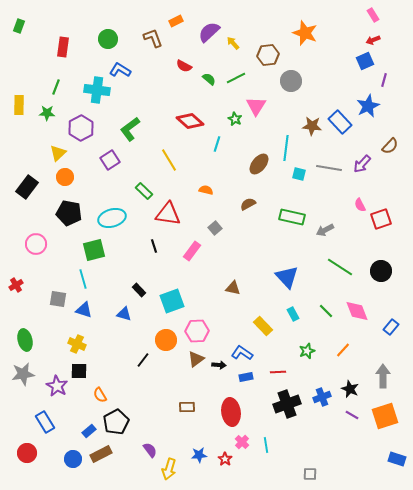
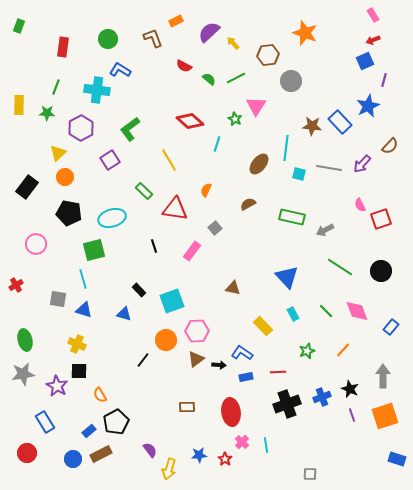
orange semicircle at (206, 190): rotated 80 degrees counterclockwise
red triangle at (168, 214): moved 7 px right, 5 px up
purple line at (352, 415): rotated 40 degrees clockwise
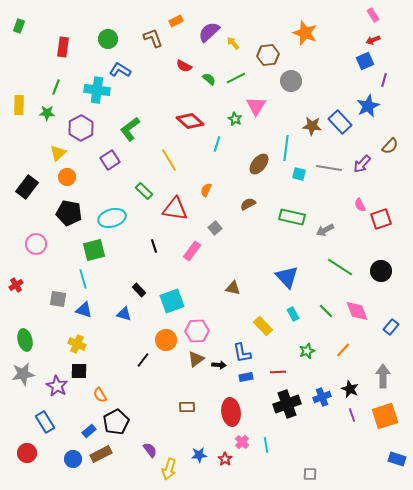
orange circle at (65, 177): moved 2 px right
blue L-shape at (242, 353): rotated 135 degrees counterclockwise
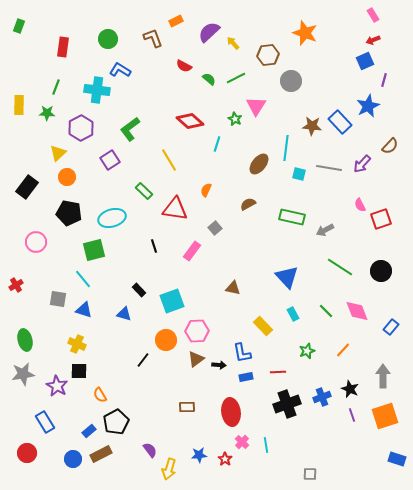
pink circle at (36, 244): moved 2 px up
cyan line at (83, 279): rotated 24 degrees counterclockwise
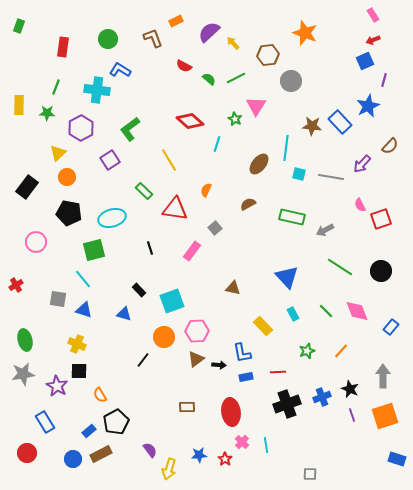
gray line at (329, 168): moved 2 px right, 9 px down
black line at (154, 246): moved 4 px left, 2 px down
orange circle at (166, 340): moved 2 px left, 3 px up
orange line at (343, 350): moved 2 px left, 1 px down
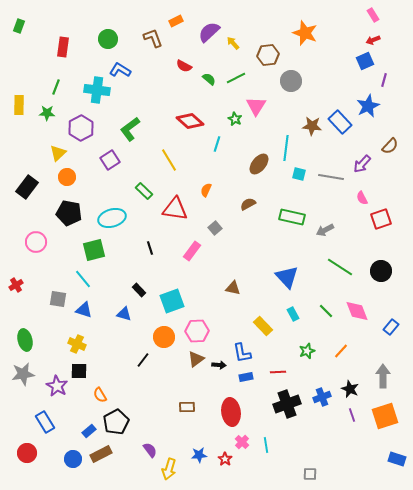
pink semicircle at (360, 205): moved 2 px right, 7 px up
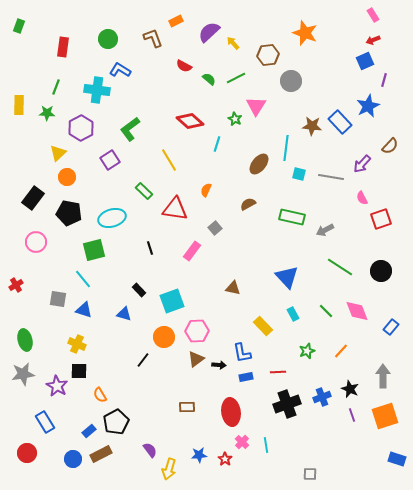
black rectangle at (27, 187): moved 6 px right, 11 px down
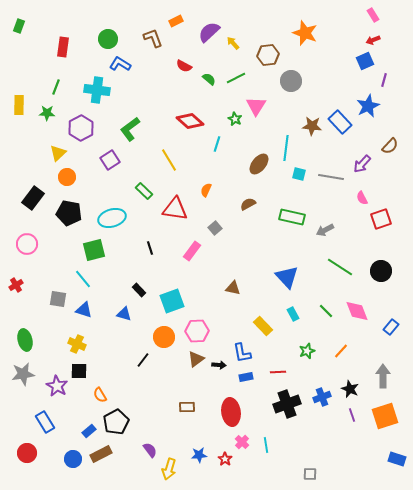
blue L-shape at (120, 70): moved 6 px up
pink circle at (36, 242): moved 9 px left, 2 px down
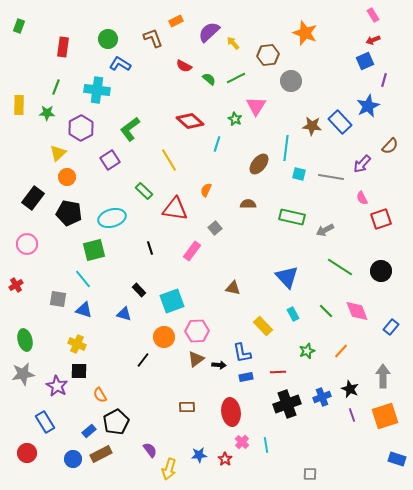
brown semicircle at (248, 204): rotated 28 degrees clockwise
